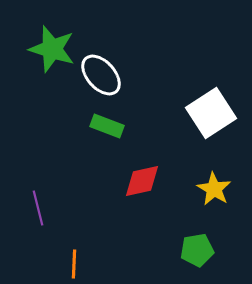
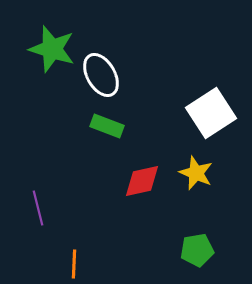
white ellipse: rotated 12 degrees clockwise
yellow star: moved 18 px left, 16 px up; rotated 8 degrees counterclockwise
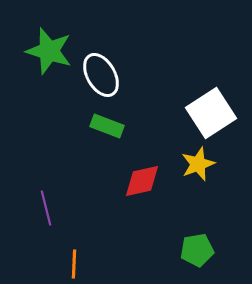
green star: moved 3 px left, 2 px down
yellow star: moved 2 px right, 9 px up; rotated 28 degrees clockwise
purple line: moved 8 px right
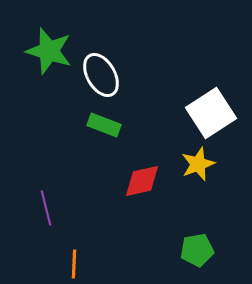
green rectangle: moved 3 px left, 1 px up
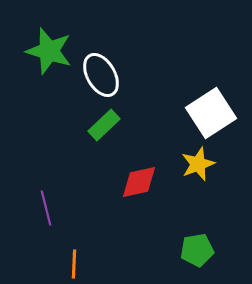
green rectangle: rotated 64 degrees counterclockwise
red diamond: moved 3 px left, 1 px down
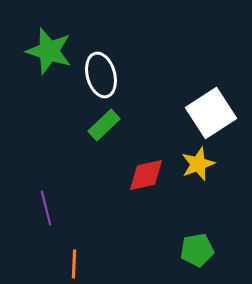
white ellipse: rotated 15 degrees clockwise
red diamond: moved 7 px right, 7 px up
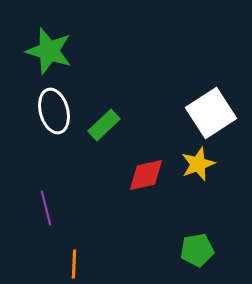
white ellipse: moved 47 px left, 36 px down
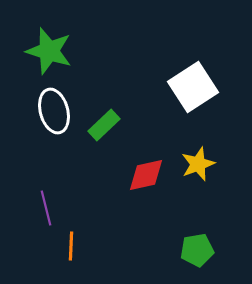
white square: moved 18 px left, 26 px up
orange line: moved 3 px left, 18 px up
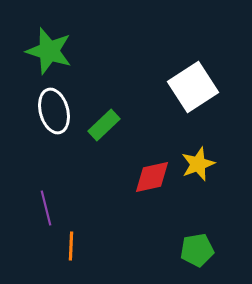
red diamond: moved 6 px right, 2 px down
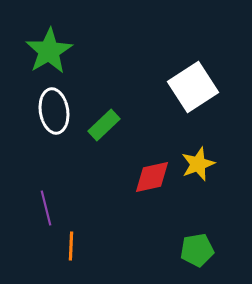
green star: rotated 24 degrees clockwise
white ellipse: rotated 6 degrees clockwise
